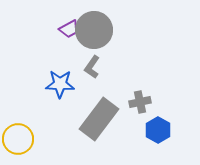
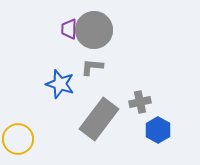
purple trapezoid: rotated 120 degrees clockwise
gray L-shape: rotated 60 degrees clockwise
blue star: rotated 16 degrees clockwise
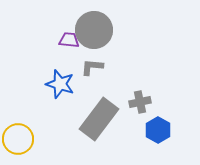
purple trapezoid: moved 11 px down; rotated 95 degrees clockwise
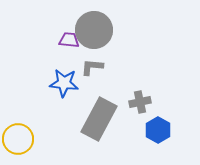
blue star: moved 4 px right, 1 px up; rotated 12 degrees counterclockwise
gray rectangle: rotated 9 degrees counterclockwise
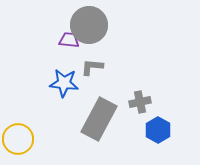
gray circle: moved 5 px left, 5 px up
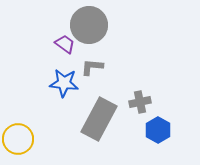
purple trapezoid: moved 4 px left, 4 px down; rotated 30 degrees clockwise
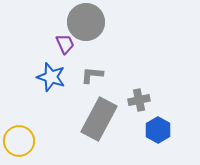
gray circle: moved 3 px left, 3 px up
purple trapezoid: rotated 30 degrees clockwise
gray L-shape: moved 8 px down
blue star: moved 13 px left, 6 px up; rotated 12 degrees clockwise
gray cross: moved 1 px left, 2 px up
yellow circle: moved 1 px right, 2 px down
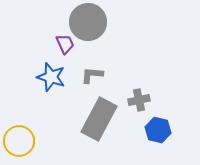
gray circle: moved 2 px right
blue hexagon: rotated 15 degrees counterclockwise
